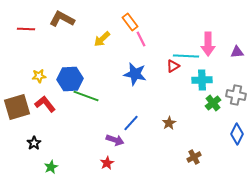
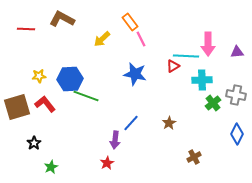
purple arrow: rotated 78 degrees clockwise
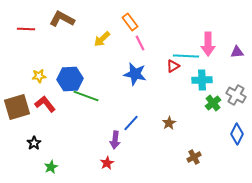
pink line: moved 1 px left, 4 px down
gray cross: rotated 18 degrees clockwise
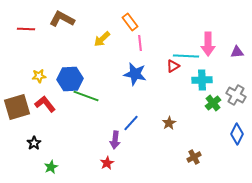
pink line: rotated 21 degrees clockwise
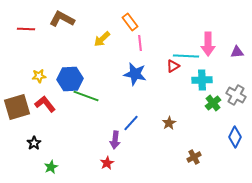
blue diamond: moved 2 px left, 3 px down
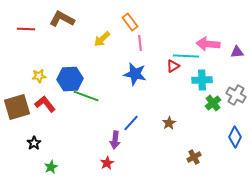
pink arrow: rotated 95 degrees clockwise
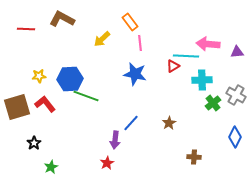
brown cross: rotated 32 degrees clockwise
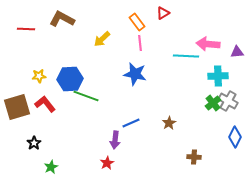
orange rectangle: moved 7 px right
red triangle: moved 10 px left, 53 px up
cyan cross: moved 16 px right, 4 px up
gray cross: moved 8 px left, 6 px down
blue line: rotated 24 degrees clockwise
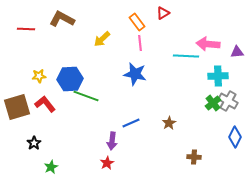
purple arrow: moved 3 px left, 1 px down
